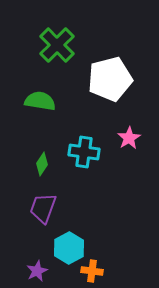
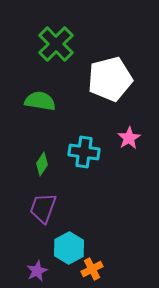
green cross: moved 1 px left, 1 px up
orange cross: moved 2 px up; rotated 35 degrees counterclockwise
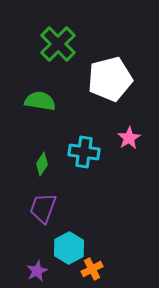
green cross: moved 2 px right
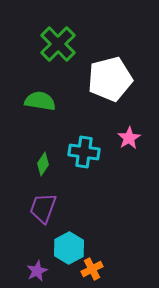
green diamond: moved 1 px right
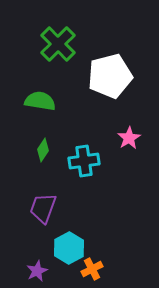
white pentagon: moved 3 px up
cyan cross: moved 9 px down; rotated 16 degrees counterclockwise
green diamond: moved 14 px up
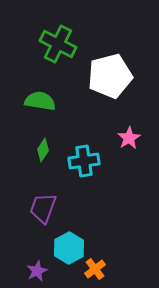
green cross: rotated 18 degrees counterclockwise
orange cross: moved 3 px right; rotated 10 degrees counterclockwise
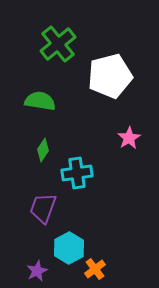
green cross: rotated 24 degrees clockwise
cyan cross: moved 7 px left, 12 px down
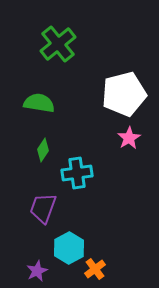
white pentagon: moved 14 px right, 18 px down
green semicircle: moved 1 px left, 2 px down
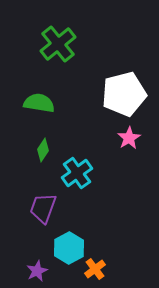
cyan cross: rotated 28 degrees counterclockwise
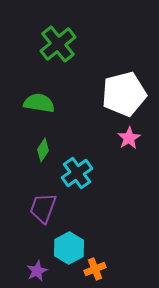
orange cross: rotated 15 degrees clockwise
